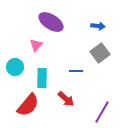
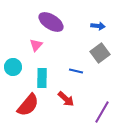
cyan circle: moved 2 px left
blue line: rotated 16 degrees clockwise
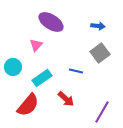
cyan rectangle: rotated 54 degrees clockwise
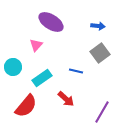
red semicircle: moved 2 px left, 1 px down
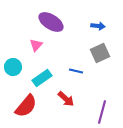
gray square: rotated 12 degrees clockwise
purple line: rotated 15 degrees counterclockwise
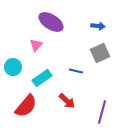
red arrow: moved 1 px right, 2 px down
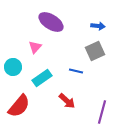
pink triangle: moved 1 px left, 2 px down
gray square: moved 5 px left, 2 px up
red semicircle: moved 7 px left
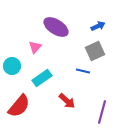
purple ellipse: moved 5 px right, 5 px down
blue arrow: rotated 32 degrees counterclockwise
cyan circle: moved 1 px left, 1 px up
blue line: moved 7 px right
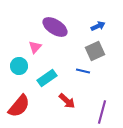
purple ellipse: moved 1 px left
cyan circle: moved 7 px right
cyan rectangle: moved 5 px right
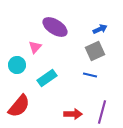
blue arrow: moved 2 px right, 3 px down
cyan circle: moved 2 px left, 1 px up
blue line: moved 7 px right, 4 px down
red arrow: moved 6 px right, 13 px down; rotated 42 degrees counterclockwise
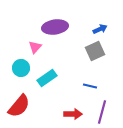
purple ellipse: rotated 40 degrees counterclockwise
cyan circle: moved 4 px right, 3 px down
blue line: moved 11 px down
